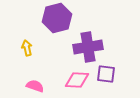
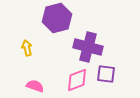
purple cross: rotated 24 degrees clockwise
pink diamond: rotated 25 degrees counterclockwise
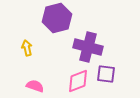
pink diamond: moved 1 px right, 1 px down
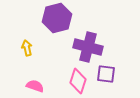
pink diamond: rotated 50 degrees counterclockwise
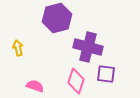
yellow arrow: moved 9 px left
pink diamond: moved 2 px left
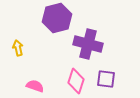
purple cross: moved 3 px up
purple square: moved 5 px down
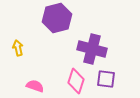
purple cross: moved 4 px right, 5 px down
